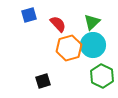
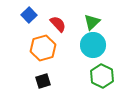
blue square: rotated 28 degrees counterclockwise
orange hexagon: moved 26 px left
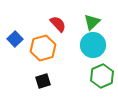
blue square: moved 14 px left, 24 px down
green hexagon: rotated 10 degrees clockwise
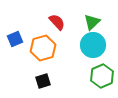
red semicircle: moved 1 px left, 2 px up
blue square: rotated 21 degrees clockwise
